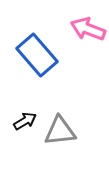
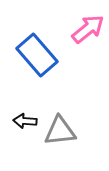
pink arrow: rotated 120 degrees clockwise
black arrow: rotated 145 degrees counterclockwise
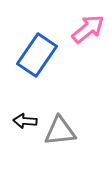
blue rectangle: rotated 75 degrees clockwise
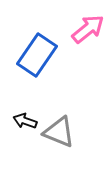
black arrow: rotated 15 degrees clockwise
gray triangle: moved 1 px left, 1 px down; rotated 28 degrees clockwise
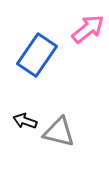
gray triangle: rotated 8 degrees counterclockwise
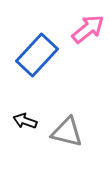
blue rectangle: rotated 9 degrees clockwise
gray triangle: moved 8 px right
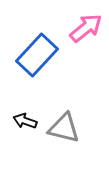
pink arrow: moved 2 px left, 1 px up
gray triangle: moved 3 px left, 4 px up
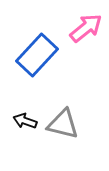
gray triangle: moved 1 px left, 4 px up
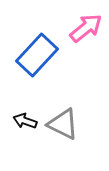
gray triangle: rotated 12 degrees clockwise
